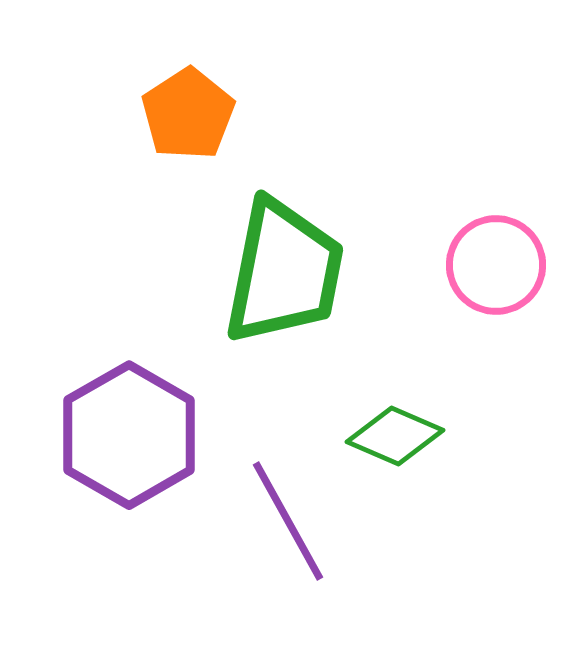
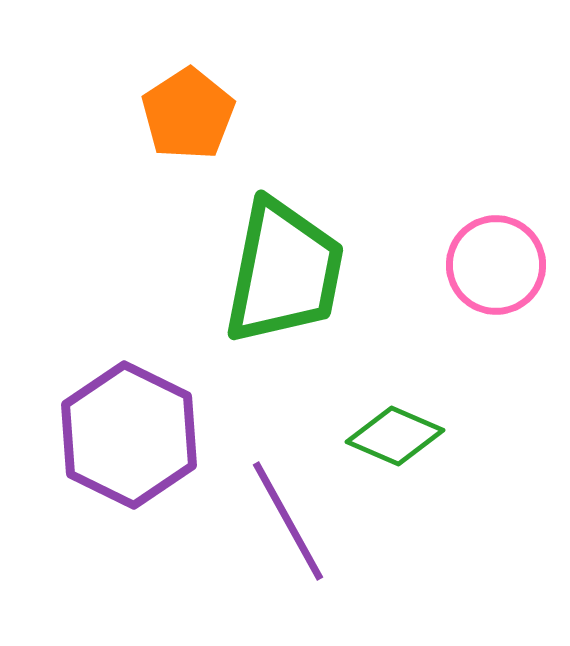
purple hexagon: rotated 4 degrees counterclockwise
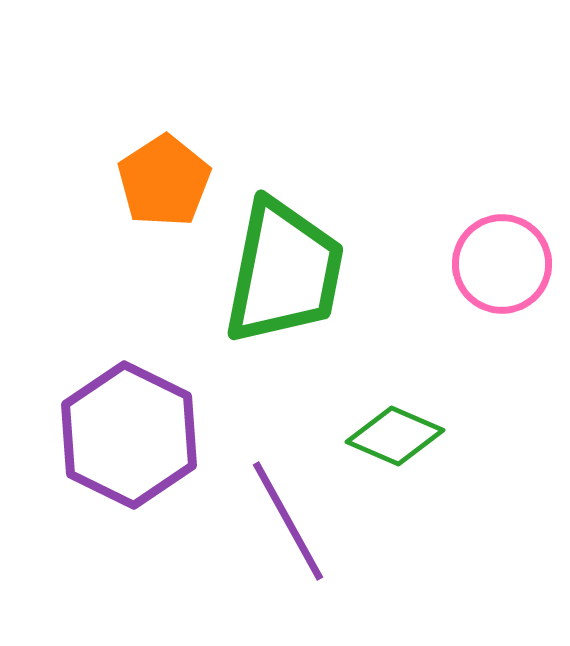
orange pentagon: moved 24 px left, 67 px down
pink circle: moved 6 px right, 1 px up
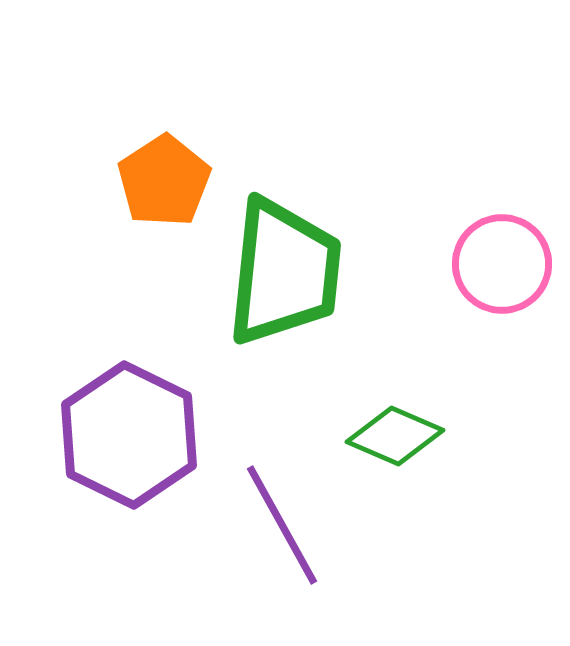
green trapezoid: rotated 5 degrees counterclockwise
purple line: moved 6 px left, 4 px down
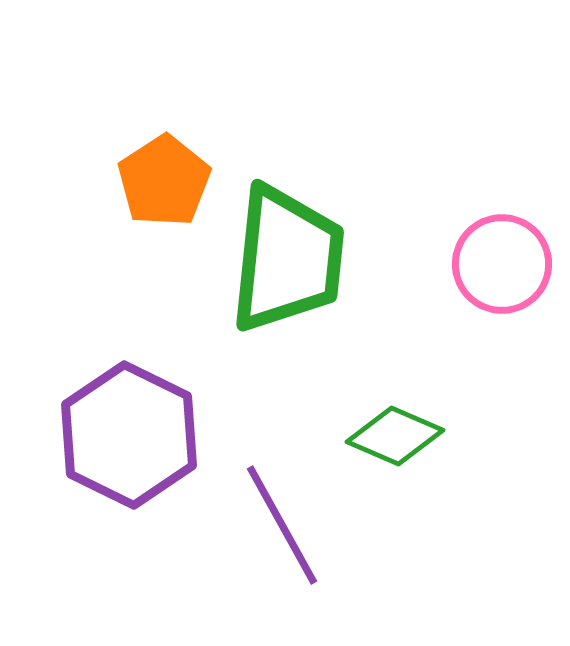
green trapezoid: moved 3 px right, 13 px up
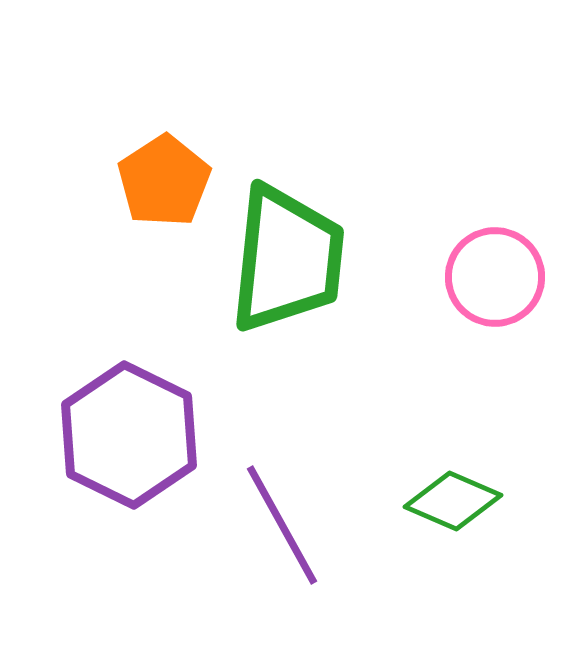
pink circle: moved 7 px left, 13 px down
green diamond: moved 58 px right, 65 px down
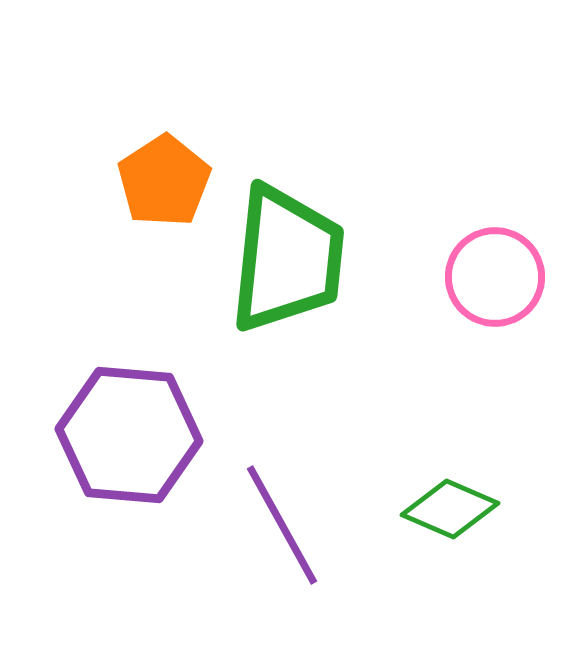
purple hexagon: rotated 21 degrees counterclockwise
green diamond: moved 3 px left, 8 px down
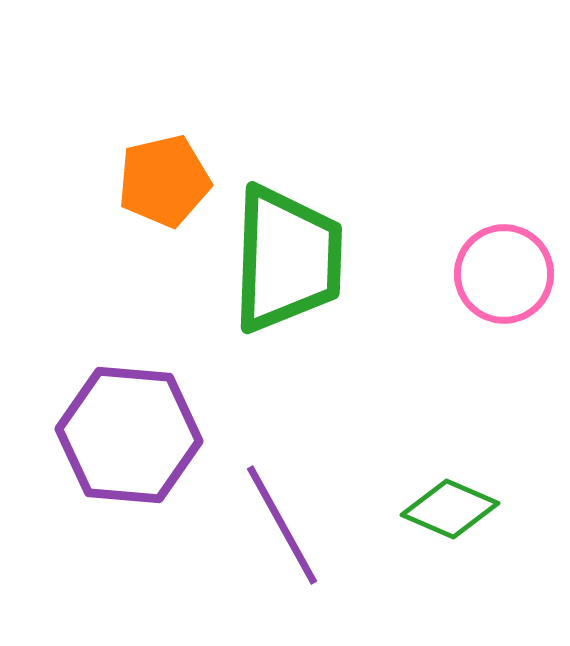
orange pentagon: rotated 20 degrees clockwise
green trapezoid: rotated 4 degrees counterclockwise
pink circle: moved 9 px right, 3 px up
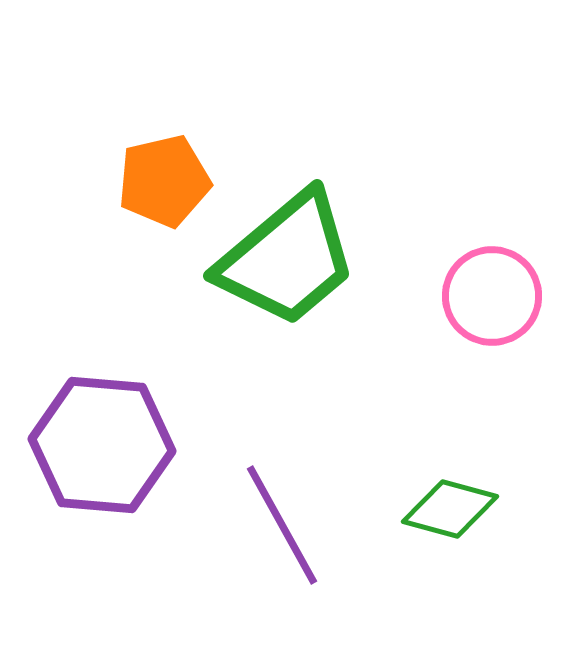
green trapezoid: rotated 48 degrees clockwise
pink circle: moved 12 px left, 22 px down
purple hexagon: moved 27 px left, 10 px down
green diamond: rotated 8 degrees counterclockwise
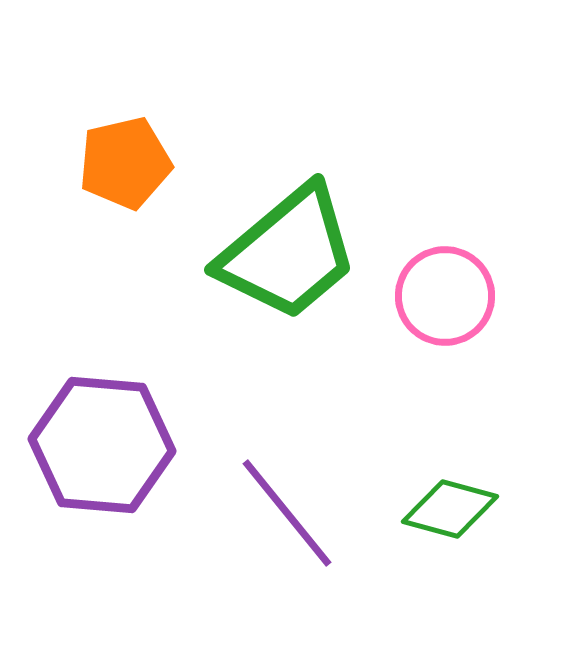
orange pentagon: moved 39 px left, 18 px up
green trapezoid: moved 1 px right, 6 px up
pink circle: moved 47 px left
purple line: moved 5 px right, 12 px up; rotated 10 degrees counterclockwise
